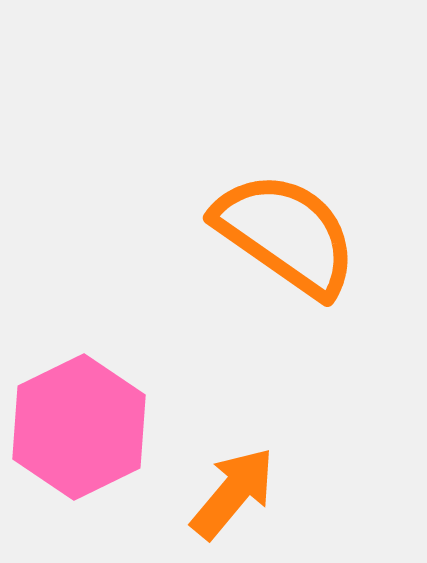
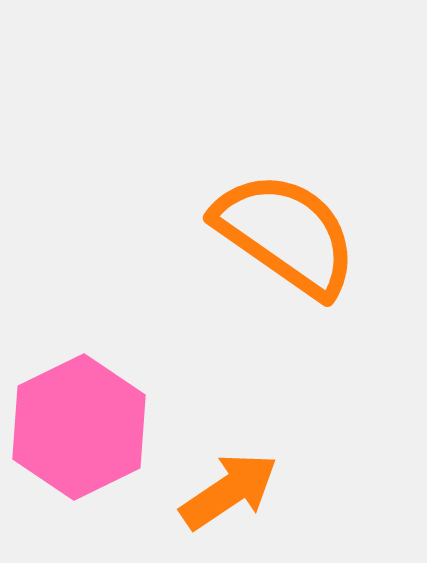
orange arrow: moved 4 px left, 2 px up; rotated 16 degrees clockwise
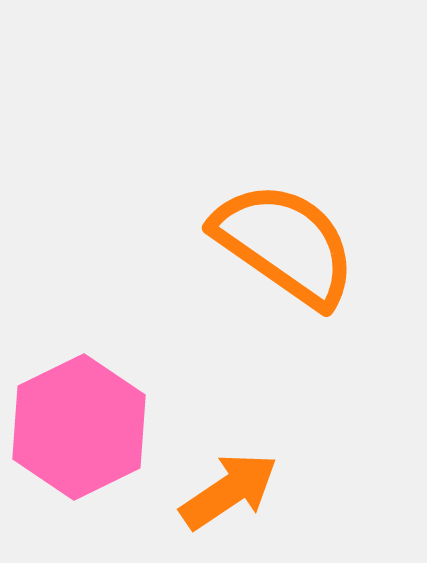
orange semicircle: moved 1 px left, 10 px down
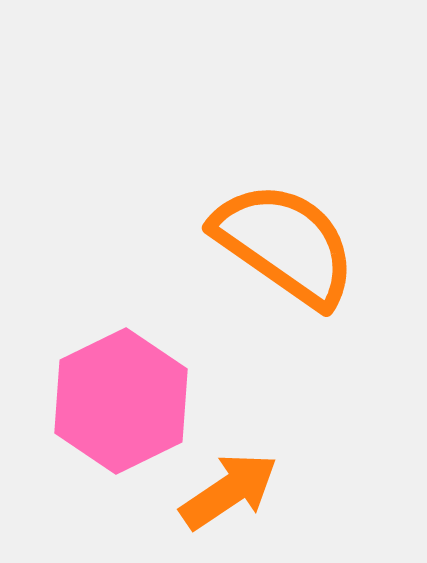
pink hexagon: moved 42 px right, 26 px up
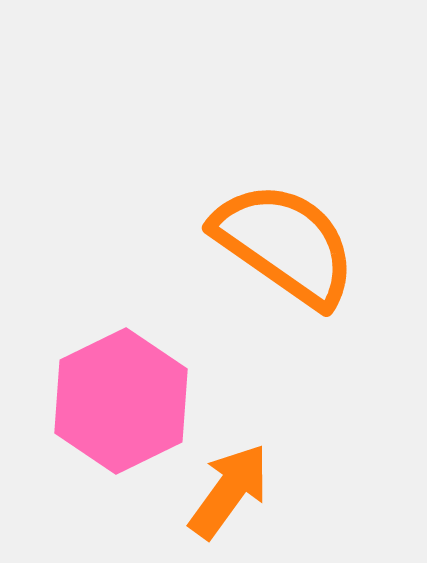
orange arrow: rotated 20 degrees counterclockwise
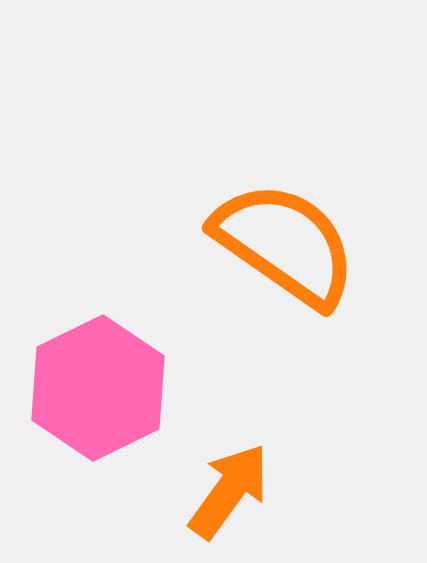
pink hexagon: moved 23 px left, 13 px up
